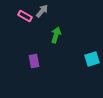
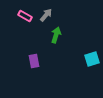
gray arrow: moved 4 px right, 4 px down
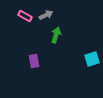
gray arrow: rotated 24 degrees clockwise
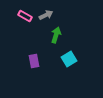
cyan square: moved 23 px left; rotated 14 degrees counterclockwise
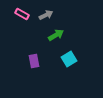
pink rectangle: moved 3 px left, 2 px up
green arrow: rotated 42 degrees clockwise
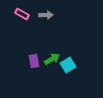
gray arrow: rotated 24 degrees clockwise
green arrow: moved 4 px left, 24 px down
cyan square: moved 1 px left, 6 px down
